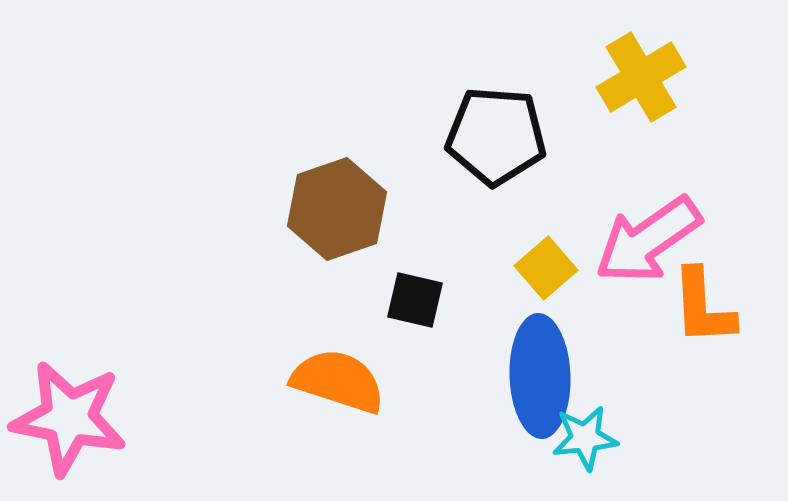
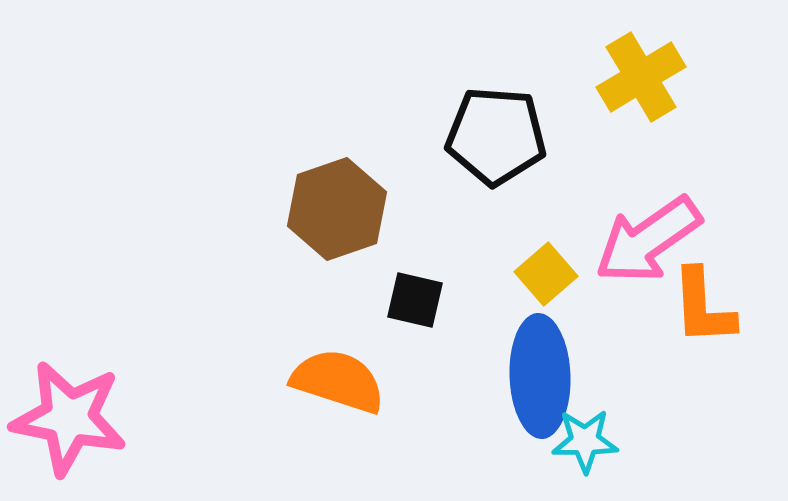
yellow square: moved 6 px down
cyan star: moved 3 px down; rotated 6 degrees clockwise
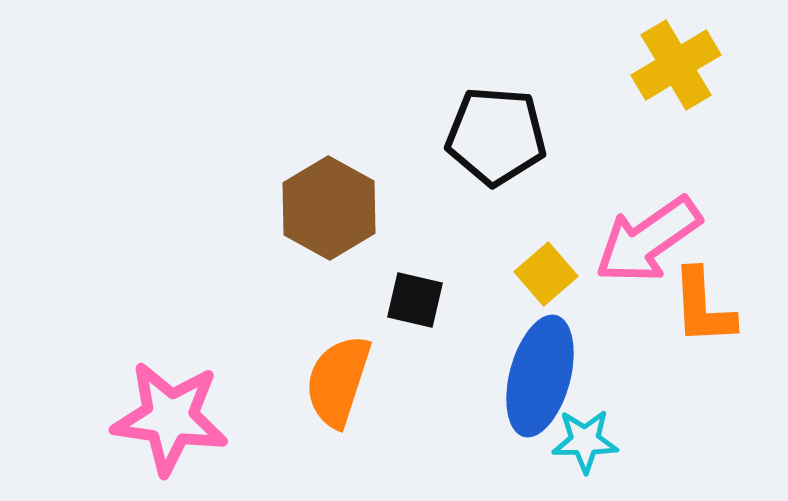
yellow cross: moved 35 px right, 12 px up
brown hexagon: moved 8 px left, 1 px up; rotated 12 degrees counterclockwise
blue ellipse: rotated 17 degrees clockwise
orange semicircle: rotated 90 degrees counterclockwise
pink star: moved 101 px right; rotated 3 degrees counterclockwise
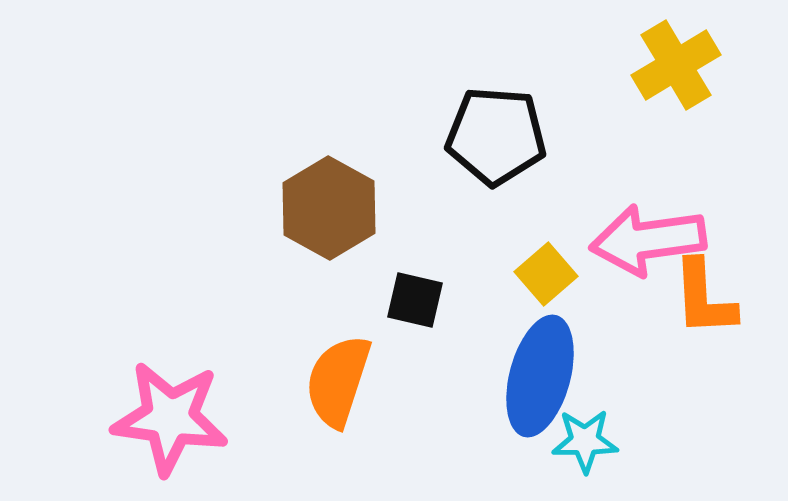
pink arrow: rotated 27 degrees clockwise
orange L-shape: moved 1 px right, 9 px up
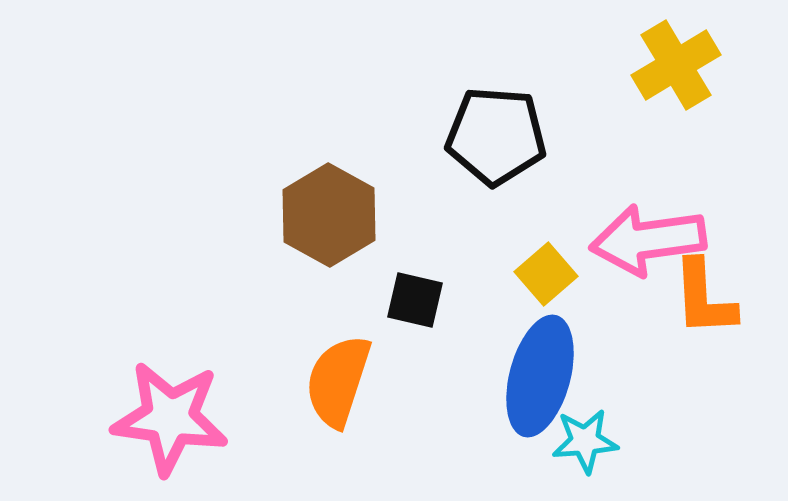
brown hexagon: moved 7 px down
cyan star: rotated 4 degrees counterclockwise
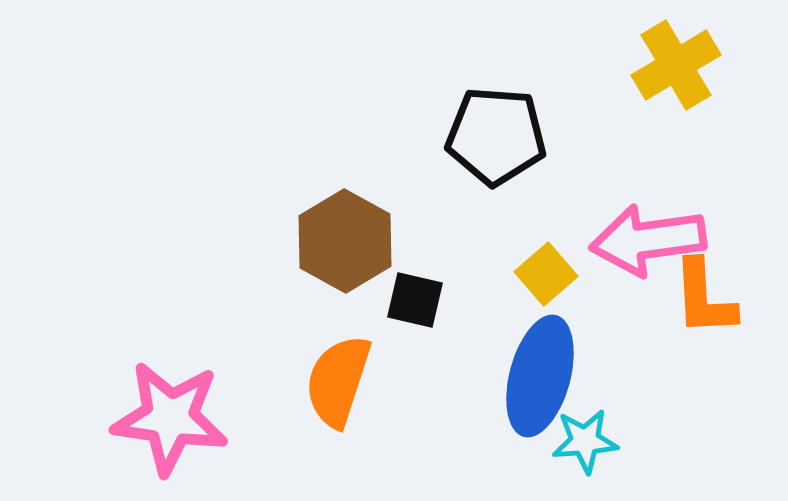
brown hexagon: moved 16 px right, 26 px down
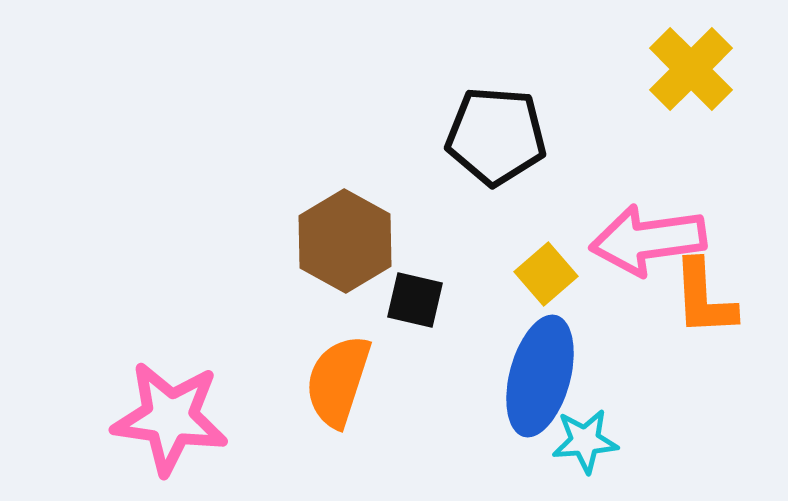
yellow cross: moved 15 px right, 4 px down; rotated 14 degrees counterclockwise
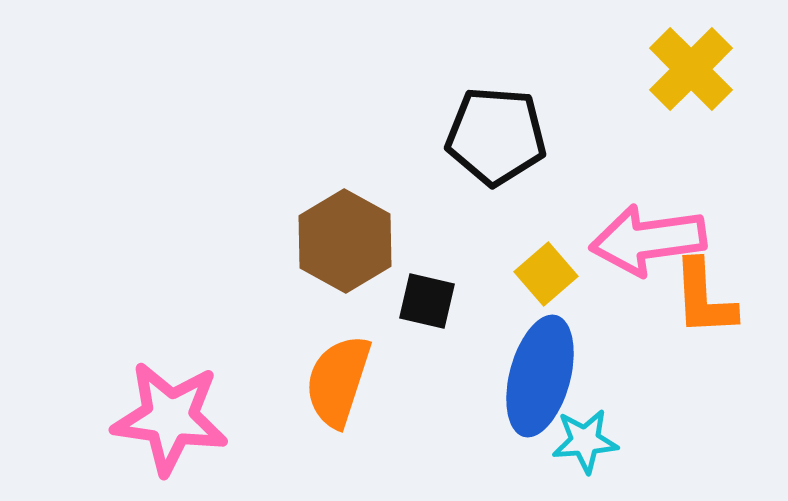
black square: moved 12 px right, 1 px down
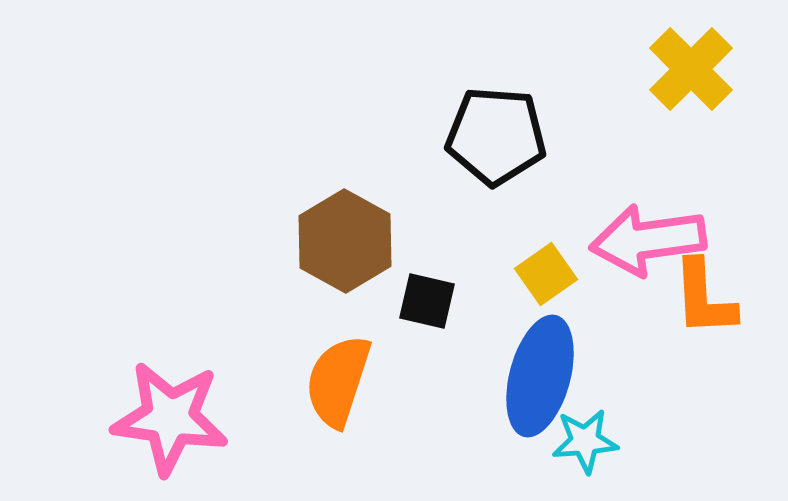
yellow square: rotated 6 degrees clockwise
